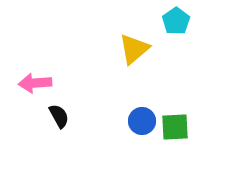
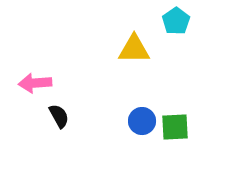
yellow triangle: rotated 40 degrees clockwise
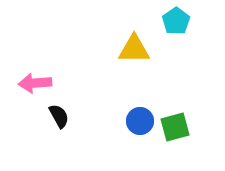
blue circle: moved 2 px left
green square: rotated 12 degrees counterclockwise
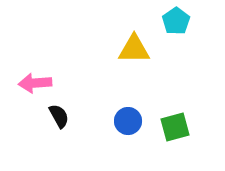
blue circle: moved 12 px left
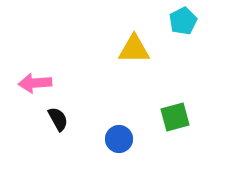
cyan pentagon: moved 7 px right; rotated 8 degrees clockwise
black semicircle: moved 1 px left, 3 px down
blue circle: moved 9 px left, 18 px down
green square: moved 10 px up
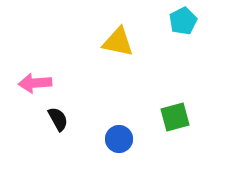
yellow triangle: moved 16 px left, 7 px up; rotated 12 degrees clockwise
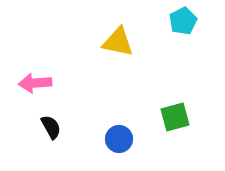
black semicircle: moved 7 px left, 8 px down
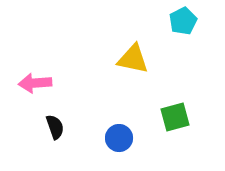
yellow triangle: moved 15 px right, 17 px down
black semicircle: moved 4 px right; rotated 10 degrees clockwise
blue circle: moved 1 px up
